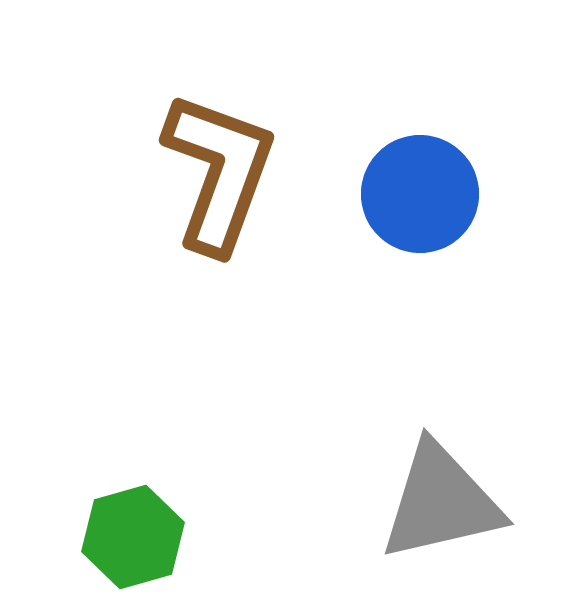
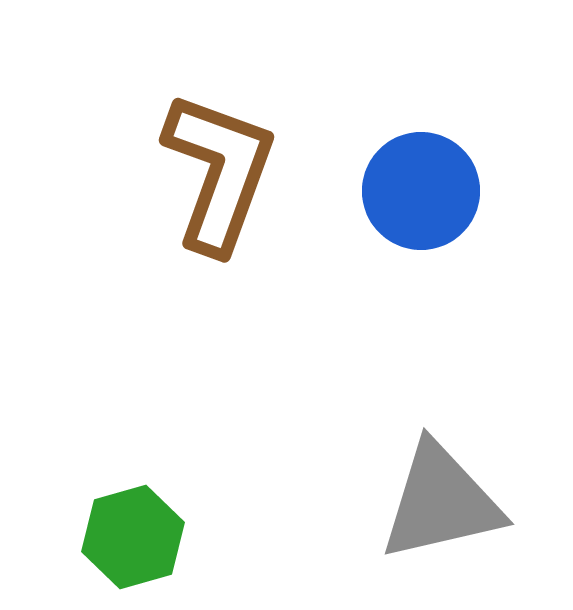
blue circle: moved 1 px right, 3 px up
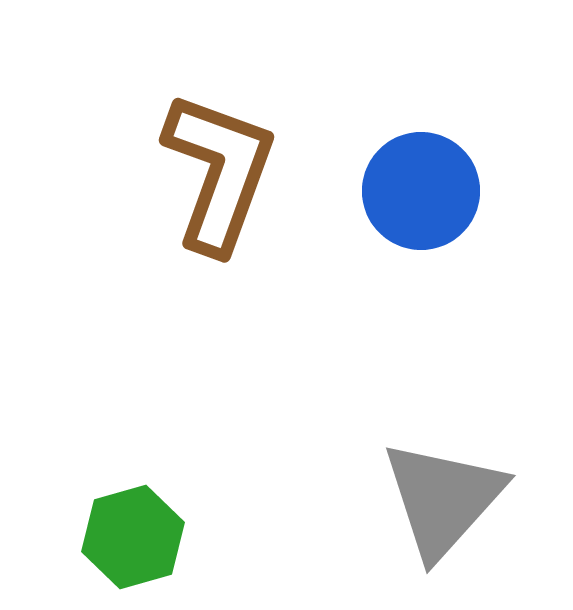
gray triangle: moved 2 px right, 3 px up; rotated 35 degrees counterclockwise
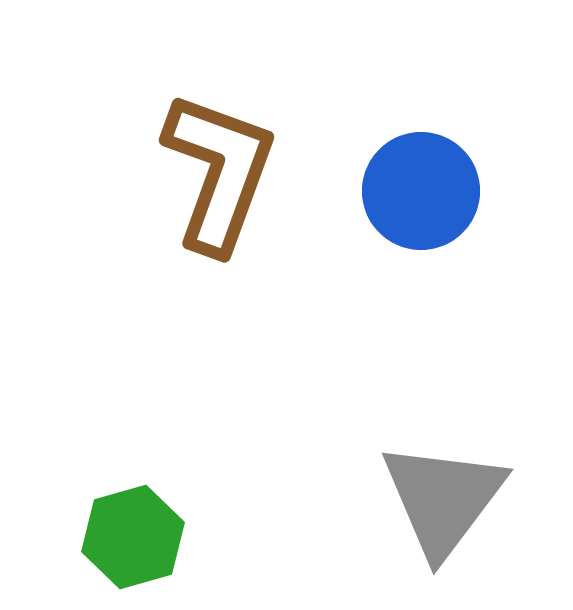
gray triangle: rotated 5 degrees counterclockwise
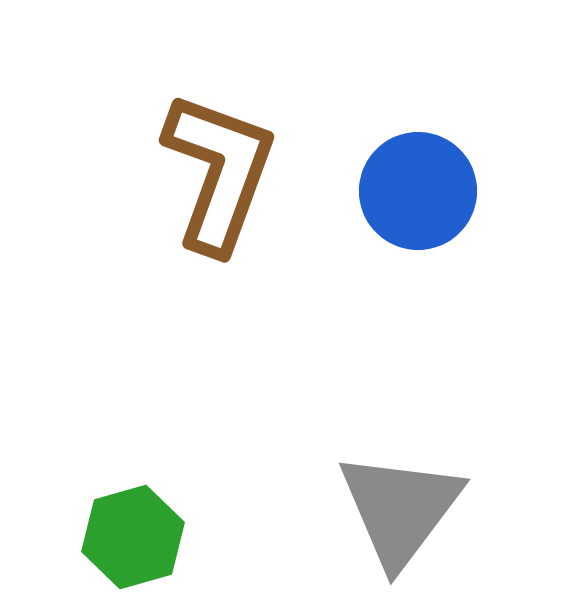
blue circle: moved 3 px left
gray triangle: moved 43 px left, 10 px down
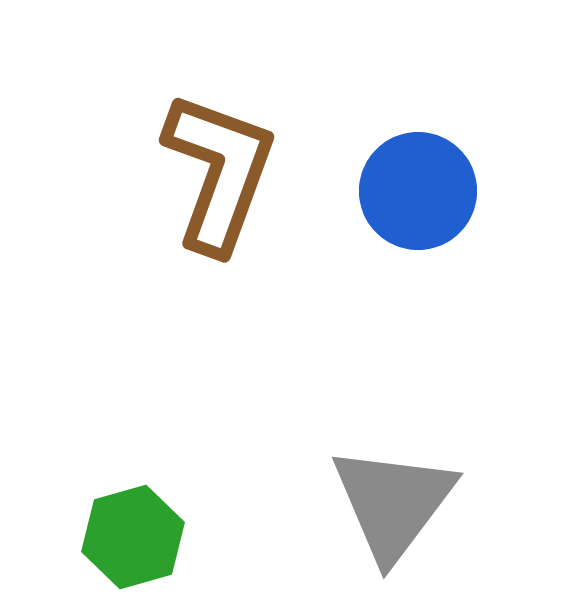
gray triangle: moved 7 px left, 6 px up
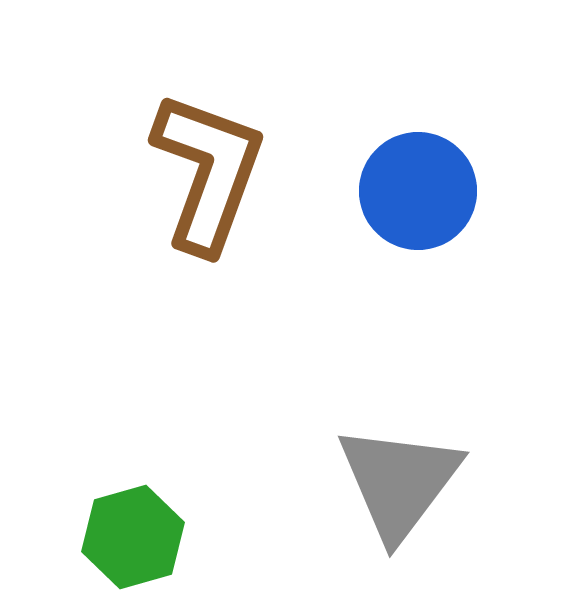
brown L-shape: moved 11 px left
gray triangle: moved 6 px right, 21 px up
